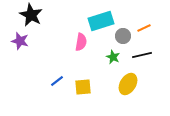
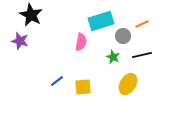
orange line: moved 2 px left, 4 px up
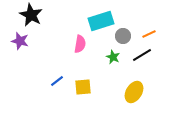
orange line: moved 7 px right, 10 px down
pink semicircle: moved 1 px left, 2 px down
black line: rotated 18 degrees counterclockwise
yellow ellipse: moved 6 px right, 8 px down
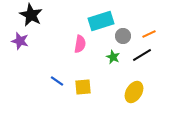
blue line: rotated 72 degrees clockwise
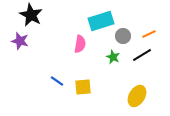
yellow ellipse: moved 3 px right, 4 px down
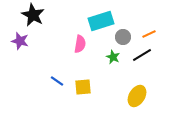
black star: moved 2 px right
gray circle: moved 1 px down
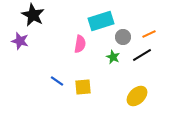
yellow ellipse: rotated 15 degrees clockwise
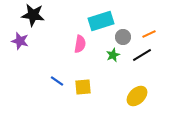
black star: rotated 20 degrees counterclockwise
green star: moved 2 px up; rotated 24 degrees clockwise
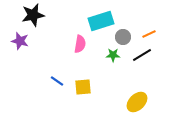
black star: rotated 20 degrees counterclockwise
green star: rotated 24 degrees clockwise
yellow ellipse: moved 6 px down
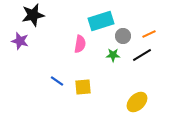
gray circle: moved 1 px up
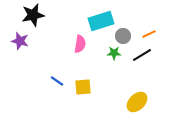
green star: moved 1 px right, 2 px up
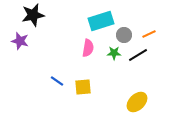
gray circle: moved 1 px right, 1 px up
pink semicircle: moved 8 px right, 4 px down
black line: moved 4 px left
